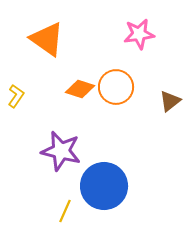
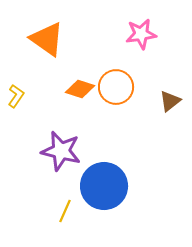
pink star: moved 2 px right
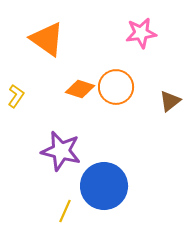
pink star: moved 1 px up
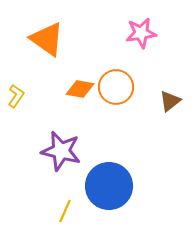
orange diamond: rotated 8 degrees counterclockwise
blue circle: moved 5 px right
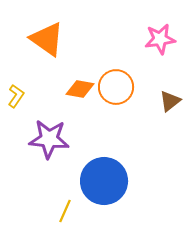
pink star: moved 19 px right, 6 px down
purple star: moved 12 px left, 12 px up; rotated 9 degrees counterclockwise
blue circle: moved 5 px left, 5 px up
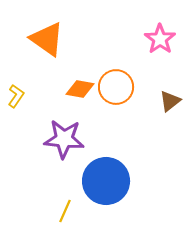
pink star: rotated 28 degrees counterclockwise
purple star: moved 15 px right
blue circle: moved 2 px right
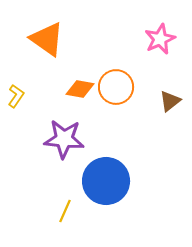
pink star: rotated 12 degrees clockwise
